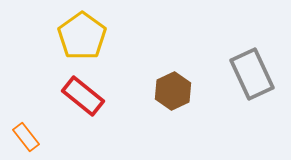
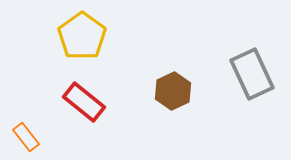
red rectangle: moved 1 px right, 6 px down
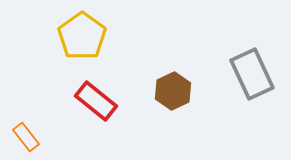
red rectangle: moved 12 px right, 1 px up
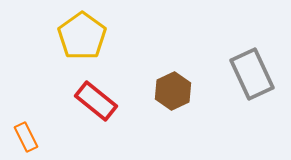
orange rectangle: rotated 12 degrees clockwise
